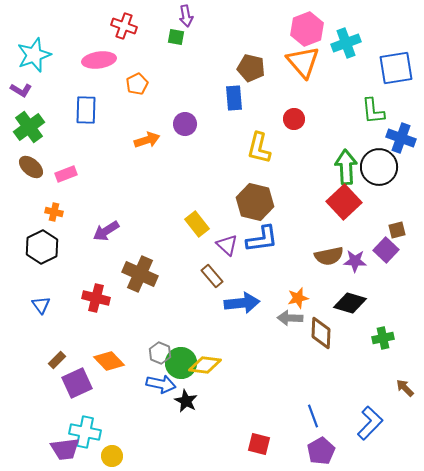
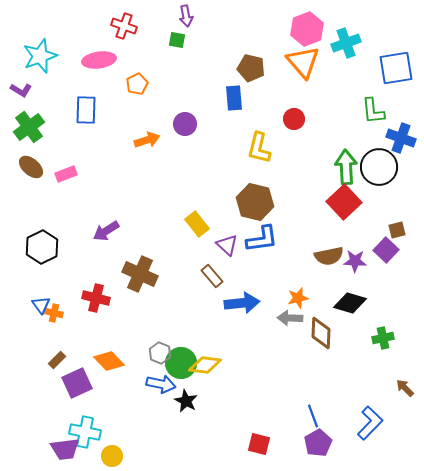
green square at (176, 37): moved 1 px right, 3 px down
cyan star at (34, 55): moved 6 px right, 1 px down
orange cross at (54, 212): moved 101 px down
purple pentagon at (321, 451): moved 3 px left, 8 px up
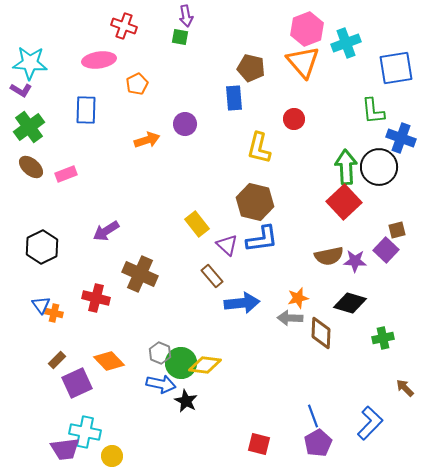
green square at (177, 40): moved 3 px right, 3 px up
cyan star at (40, 56): moved 10 px left, 7 px down; rotated 24 degrees clockwise
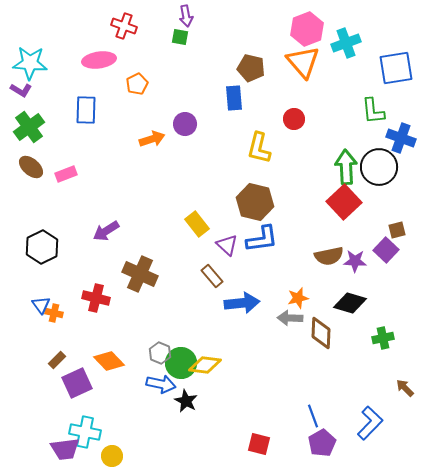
orange arrow at (147, 140): moved 5 px right, 1 px up
purple pentagon at (318, 443): moved 4 px right
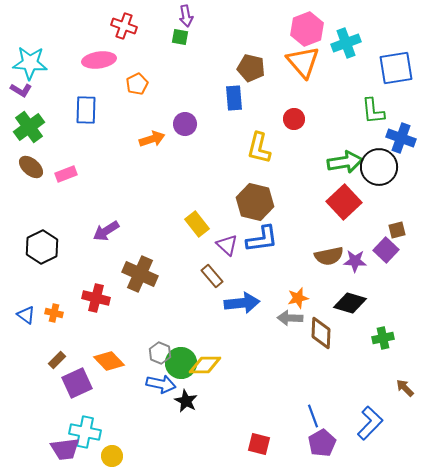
green arrow at (346, 167): moved 1 px left, 5 px up; rotated 84 degrees clockwise
blue triangle at (41, 305): moved 15 px left, 10 px down; rotated 18 degrees counterclockwise
yellow diamond at (205, 365): rotated 8 degrees counterclockwise
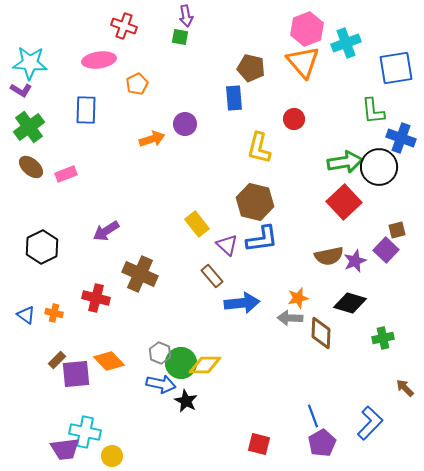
purple star at (355, 261): rotated 25 degrees counterclockwise
purple square at (77, 383): moved 1 px left, 9 px up; rotated 20 degrees clockwise
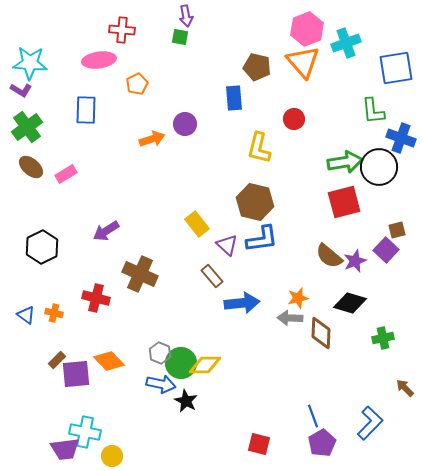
red cross at (124, 26): moved 2 px left, 4 px down; rotated 15 degrees counterclockwise
brown pentagon at (251, 68): moved 6 px right, 1 px up
green cross at (29, 127): moved 2 px left
pink rectangle at (66, 174): rotated 10 degrees counterclockwise
red square at (344, 202): rotated 28 degrees clockwise
brown semicircle at (329, 256): rotated 52 degrees clockwise
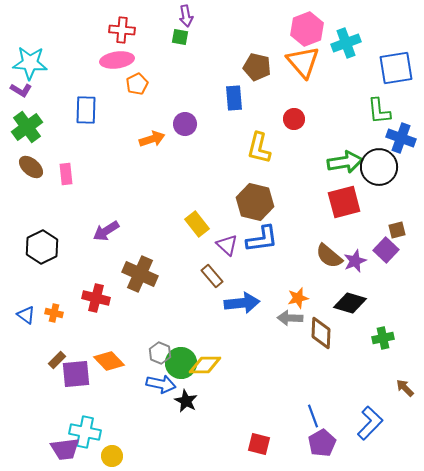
pink ellipse at (99, 60): moved 18 px right
green L-shape at (373, 111): moved 6 px right
pink rectangle at (66, 174): rotated 65 degrees counterclockwise
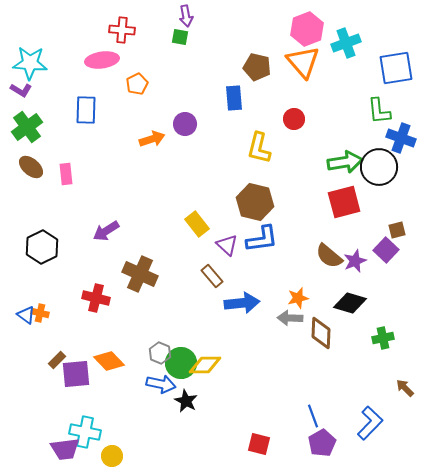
pink ellipse at (117, 60): moved 15 px left
orange cross at (54, 313): moved 14 px left
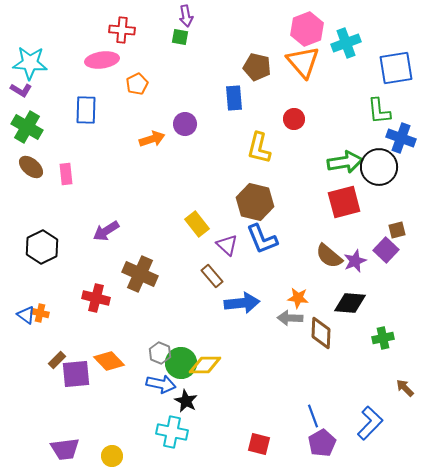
green cross at (27, 127): rotated 24 degrees counterclockwise
blue L-shape at (262, 239): rotated 76 degrees clockwise
orange star at (298, 298): rotated 20 degrees clockwise
black diamond at (350, 303): rotated 12 degrees counterclockwise
cyan cross at (85, 432): moved 87 px right
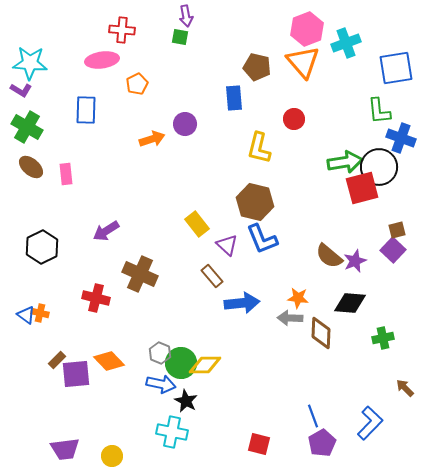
red square at (344, 202): moved 18 px right, 14 px up
purple square at (386, 250): moved 7 px right
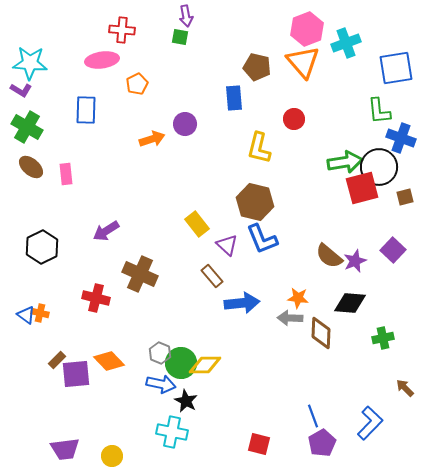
brown square at (397, 230): moved 8 px right, 33 px up
